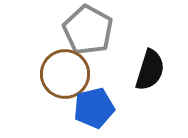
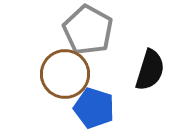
blue pentagon: rotated 30 degrees clockwise
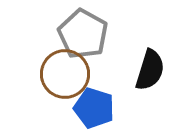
gray pentagon: moved 5 px left, 4 px down
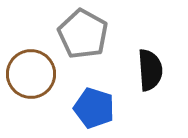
black semicircle: rotated 21 degrees counterclockwise
brown circle: moved 34 px left
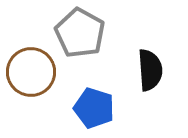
gray pentagon: moved 3 px left, 1 px up
brown circle: moved 2 px up
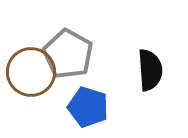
gray pentagon: moved 12 px left, 21 px down
blue pentagon: moved 6 px left, 1 px up
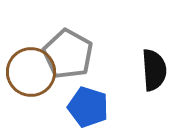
black semicircle: moved 4 px right
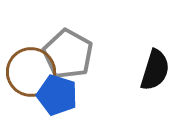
black semicircle: moved 1 px right; rotated 21 degrees clockwise
blue pentagon: moved 31 px left, 12 px up
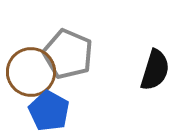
gray pentagon: rotated 6 degrees counterclockwise
blue pentagon: moved 8 px left, 16 px down; rotated 12 degrees clockwise
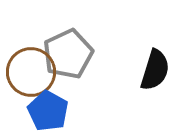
gray pentagon: rotated 24 degrees clockwise
blue pentagon: moved 1 px left
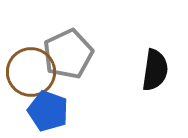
black semicircle: rotated 9 degrees counterclockwise
blue pentagon: rotated 9 degrees counterclockwise
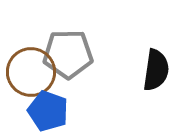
gray pentagon: rotated 24 degrees clockwise
black semicircle: moved 1 px right
